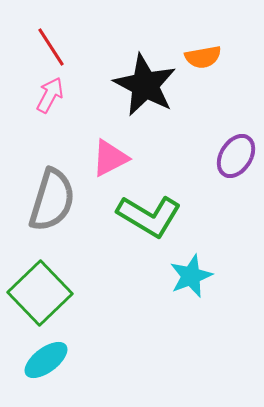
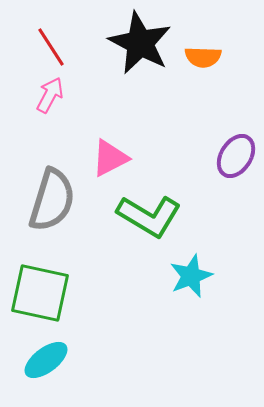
orange semicircle: rotated 12 degrees clockwise
black star: moved 5 px left, 42 px up
green square: rotated 34 degrees counterclockwise
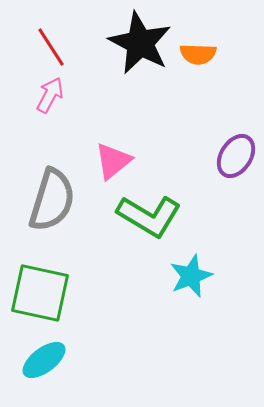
orange semicircle: moved 5 px left, 3 px up
pink triangle: moved 3 px right, 3 px down; rotated 12 degrees counterclockwise
cyan ellipse: moved 2 px left
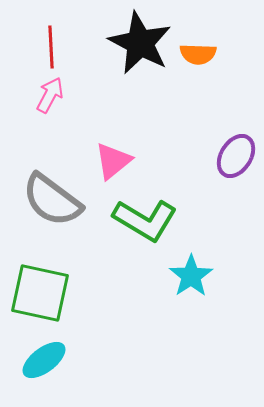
red line: rotated 30 degrees clockwise
gray semicircle: rotated 110 degrees clockwise
green L-shape: moved 4 px left, 4 px down
cyan star: rotated 12 degrees counterclockwise
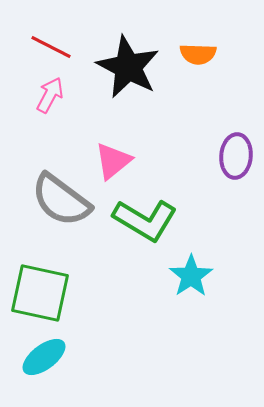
black star: moved 12 px left, 24 px down
red line: rotated 60 degrees counterclockwise
purple ellipse: rotated 27 degrees counterclockwise
gray semicircle: moved 9 px right
cyan ellipse: moved 3 px up
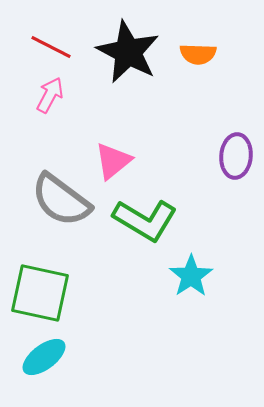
black star: moved 15 px up
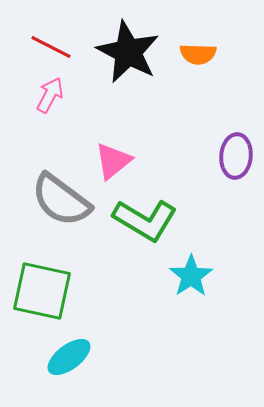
green square: moved 2 px right, 2 px up
cyan ellipse: moved 25 px right
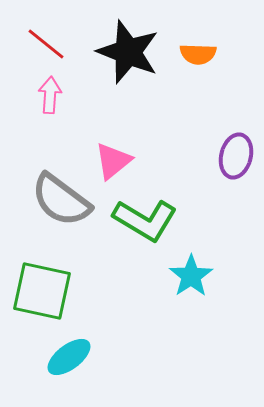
red line: moved 5 px left, 3 px up; rotated 12 degrees clockwise
black star: rotated 6 degrees counterclockwise
pink arrow: rotated 24 degrees counterclockwise
purple ellipse: rotated 9 degrees clockwise
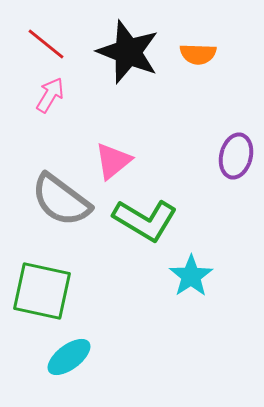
pink arrow: rotated 27 degrees clockwise
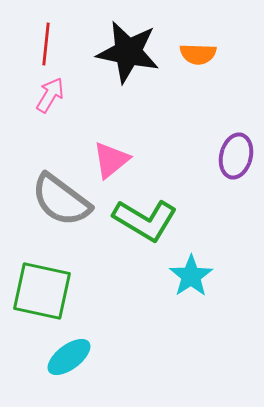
red line: rotated 57 degrees clockwise
black star: rotated 10 degrees counterclockwise
pink triangle: moved 2 px left, 1 px up
